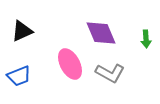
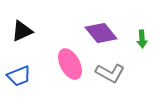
purple diamond: rotated 16 degrees counterclockwise
green arrow: moved 4 px left
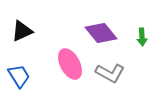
green arrow: moved 2 px up
blue trapezoid: rotated 100 degrees counterclockwise
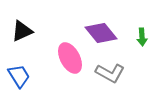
pink ellipse: moved 6 px up
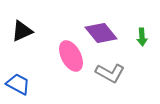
pink ellipse: moved 1 px right, 2 px up
blue trapezoid: moved 1 px left, 8 px down; rotated 30 degrees counterclockwise
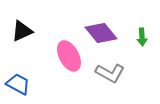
pink ellipse: moved 2 px left
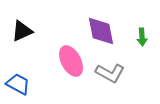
purple diamond: moved 2 px up; rotated 28 degrees clockwise
pink ellipse: moved 2 px right, 5 px down
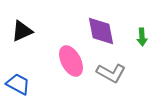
gray L-shape: moved 1 px right
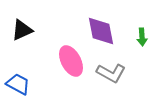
black triangle: moved 1 px up
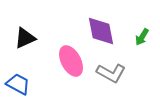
black triangle: moved 3 px right, 8 px down
green arrow: rotated 36 degrees clockwise
